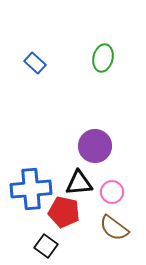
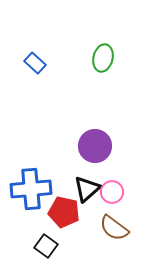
black triangle: moved 8 px right, 6 px down; rotated 36 degrees counterclockwise
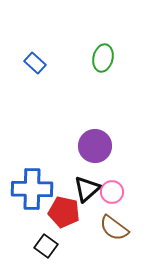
blue cross: moved 1 px right; rotated 6 degrees clockwise
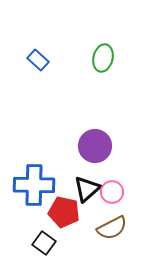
blue rectangle: moved 3 px right, 3 px up
blue cross: moved 2 px right, 4 px up
brown semicircle: moved 2 px left; rotated 64 degrees counterclockwise
black square: moved 2 px left, 3 px up
